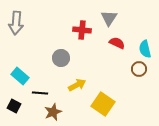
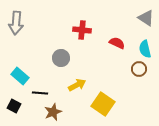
gray triangle: moved 37 px right; rotated 30 degrees counterclockwise
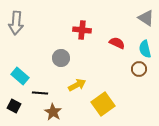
yellow square: rotated 20 degrees clockwise
brown star: rotated 18 degrees counterclockwise
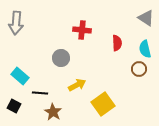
red semicircle: rotated 63 degrees clockwise
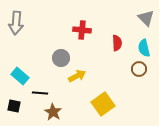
gray triangle: rotated 12 degrees clockwise
cyan semicircle: moved 1 px left, 1 px up
yellow arrow: moved 9 px up
black square: rotated 16 degrees counterclockwise
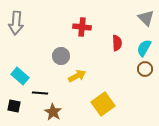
red cross: moved 3 px up
cyan semicircle: rotated 42 degrees clockwise
gray circle: moved 2 px up
brown circle: moved 6 px right
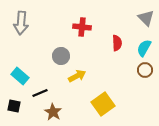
gray arrow: moved 5 px right
brown circle: moved 1 px down
black line: rotated 28 degrees counterclockwise
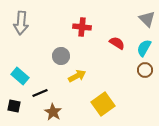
gray triangle: moved 1 px right, 1 px down
red semicircle: rotated 56 degrees counterclockwise
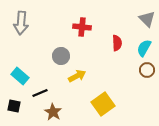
red semicircle: rotated 56 degrees clockwise
brown circle: moved 2 px right
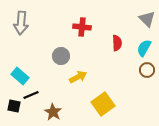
yellow arrow: moved 1 px right, 1 px down
black line: moved 9 px left, 2 px down
